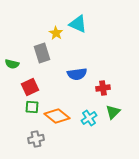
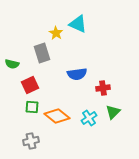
red square: moved 2 px up
gray cross: moved 5 px left, 2 px down
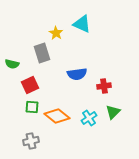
cyan triangle: moved 4 px right
red cross: moved 1 px right, 2 px up
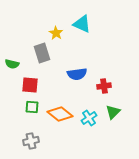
red square: rotated 30 degrees clockwise
orange diamond: moved 3 px right, 2 px up
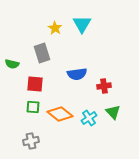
cyan triangle: rotated 36 degrees clockwise
yellow star: moved 1 px left, 5 px up
red square: moved 5 px right, 1 px up
green square: moved 1 px right
green triangle: rotated 28 degrees counterclockwise
